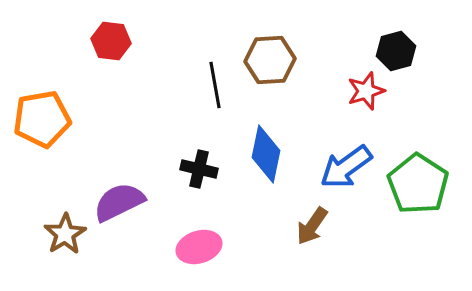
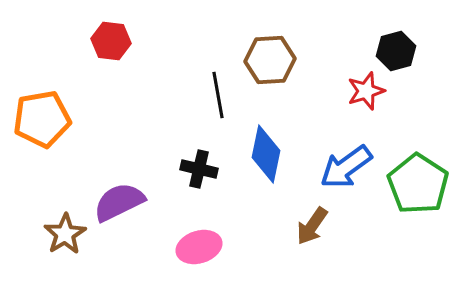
black line: moved 3 px right, 10 px down
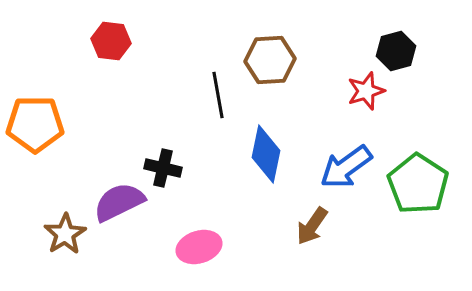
orange pentagon: moved 7 px left, 5 px down; rotated 10 degrees clockwise
black cross: moved 36 px left, 1 px up
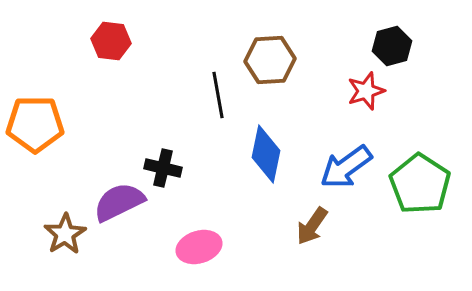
black hexagon: moved 4 px left, 5 px up
green pentagon: moved 2 px right
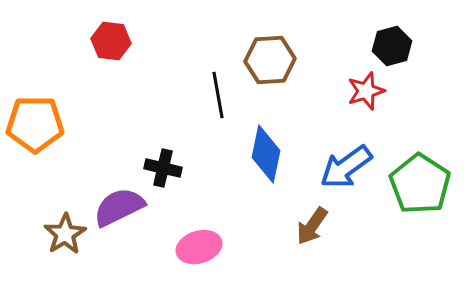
purple semicircle: moved 5 px down
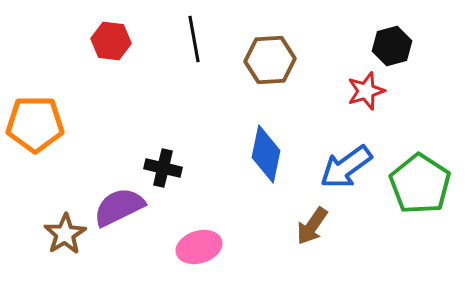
black line: moved 24 px left, 56 px up
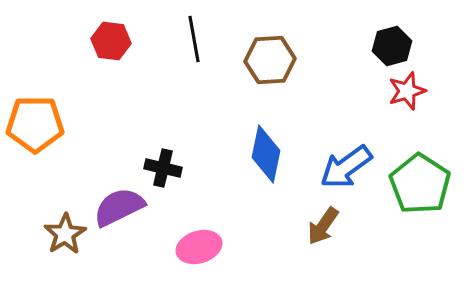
red star: moved 41 px right
brown arrow: moved 11 px right
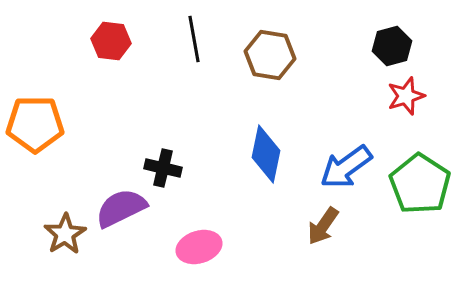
brown hexagon: moved 5 px up; rotated 12 degrees clockwise
red star: moved 1 px left, 5 px down
purple semicircle: moved 2 px right, 1 px down
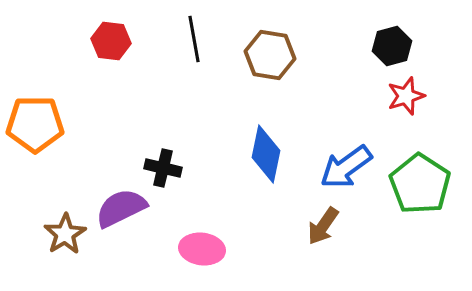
pink ellipse: moved 3 px right, 2 px down; rotated 24 degrees clockwise
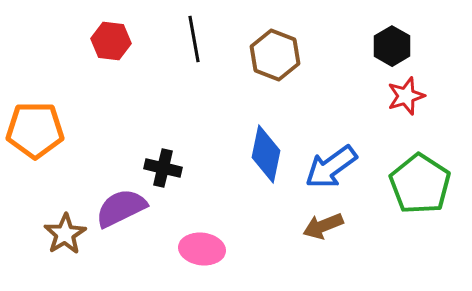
black hexagon: rotated 15 degrees counterclockwise
brown hexagon: moved 5 px right; rotated 12 degrees clockwise
orange pentagon: moved 6 px down
blue arrow: moved 15 px left
brown arrow: rotated 33 degrees clockwise
